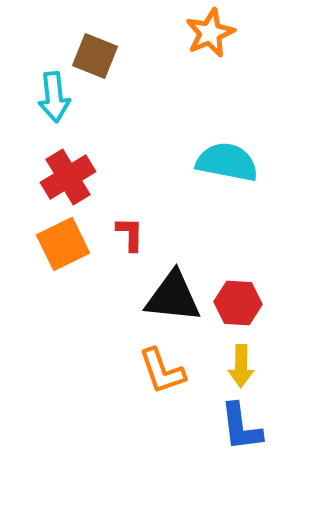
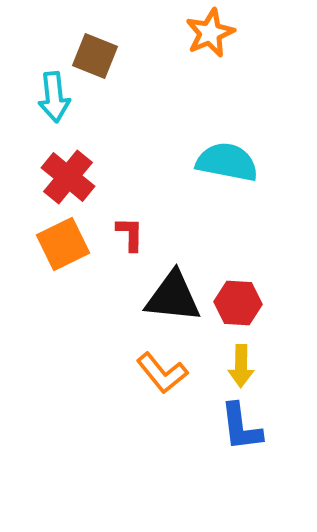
red cross: rotated 20 degrees counterclockwise
orange L-shape: moved 2 px down; rotated 20 degrees counterclockwise
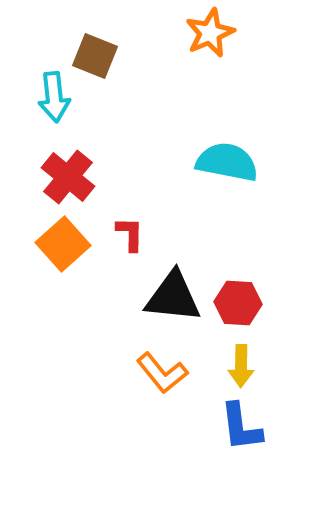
orange square: rotated 16 degrees counterclockwise
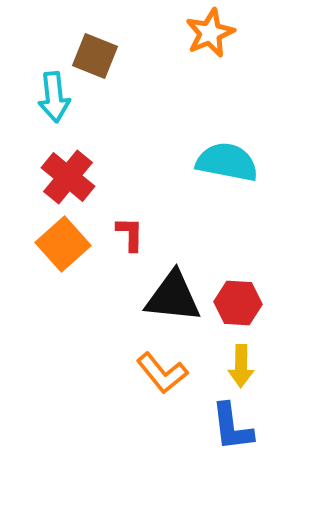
blue L-shape: moved 9 px left
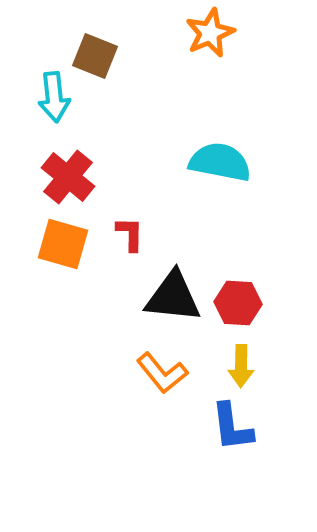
cyan semicircle: moved 7 px left
orange square: rotated 32 degrees counterclockwise
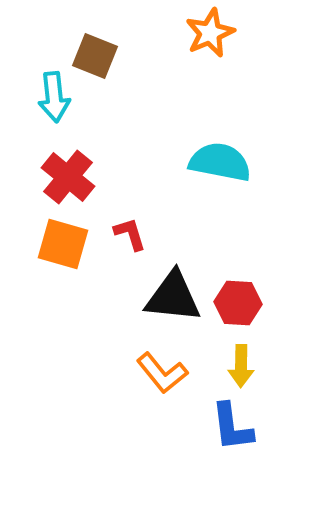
red L-shape: rotated 18 degrees counterclockwise
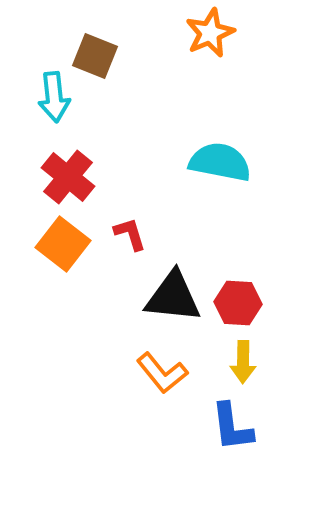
orange square: rotated 22 degrees clockwise
yellow arrow: moved 2 px right, 4 px up
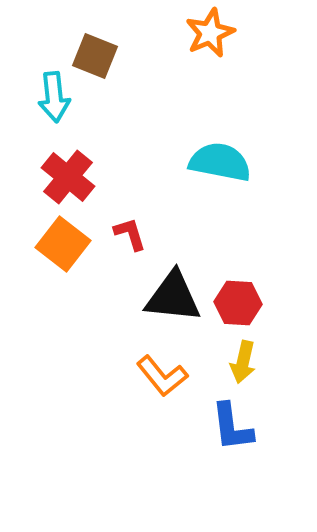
yellow arrow: rotated 12 degrees clockwise
orange L-shape: moved 3 px down
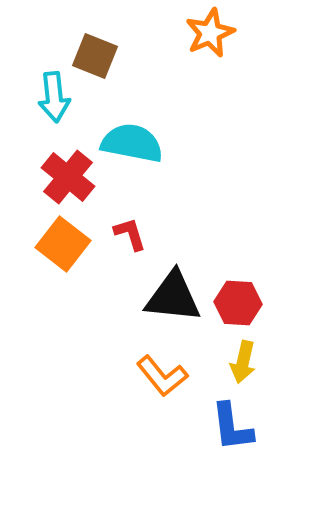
cyan semicircle: moved 88 px left, 19 px up
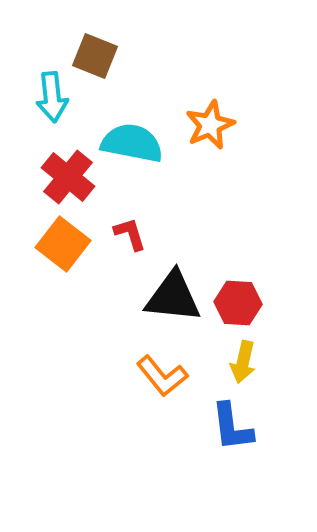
orange star: moved 92 px down
cyan arrow: moved 2 px left
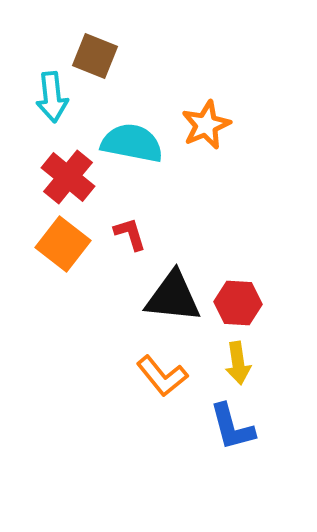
orange star: moved 4 px left
yellow arrow: moved 5 px left, 1 px down; rotated 21 degrees counterclockwise
blue L-shape: rotated 8 degrees counterclockwise
